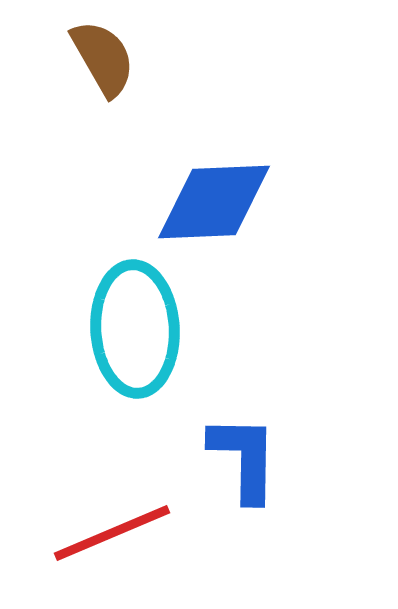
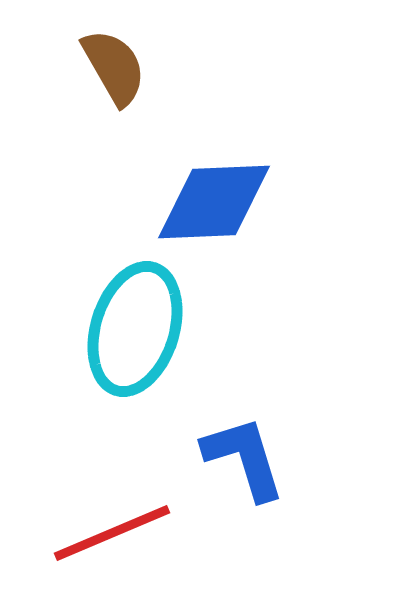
brown semicircle: moved 11 px right, 9 px down
cyan ellipse: rotated 20 degrees clockwise
blue L-shape: rotated 18 degrees counterclockwise
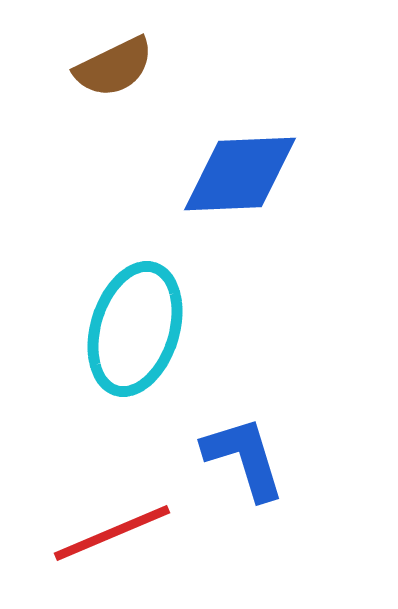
brown semicircle: rotated 94 degrees clockwise
blue diamond: moved 26 px right, 28 px up
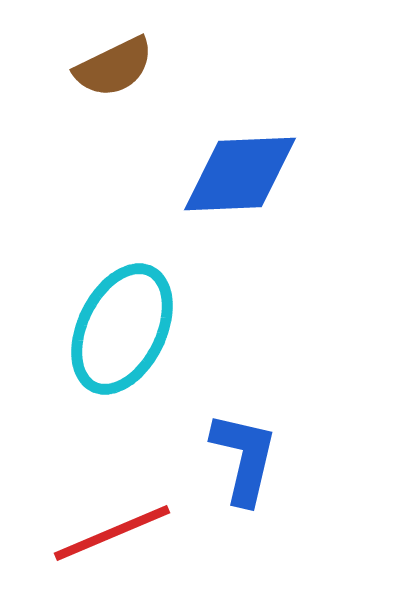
cyan ellipse: moved 13 px left; rotated 9 degrees clockwise
blue L-shape: rotated 30 degrees clockwise
